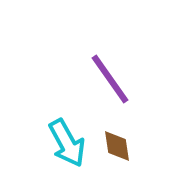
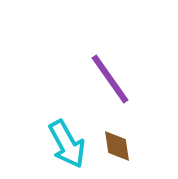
cyan arrow: moved 1 px down
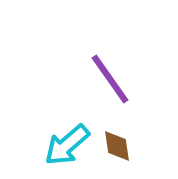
cyan arrow: moved 1 px down; rotated 78 degrees clockwise
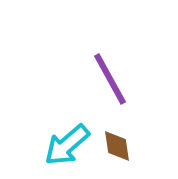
purple line: rotated 6 degrees clockwise
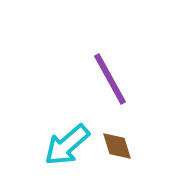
brown diamond: rotated 8 degrees counterclockwise
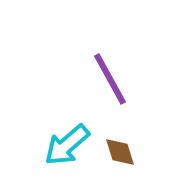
brown diamond: moved 3 px right, 6 px down
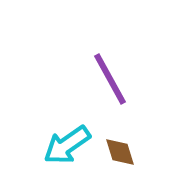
cyan arrow: rotated 6 degrees clockwise
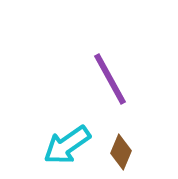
brown diamond: moved 1 px right; rotated 40 degrees clockwise
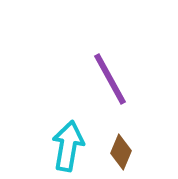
cyan arrow: moved 1 px right, 1 px down; rotated 135 degrees clockwise
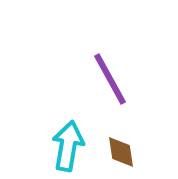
brown diamond: rotated 32 degrees counterclockwise
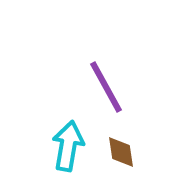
purple line: moved 4 px left, 8 px down
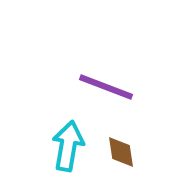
purple line: rotated 40 degrees counterclockwise
